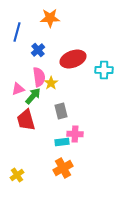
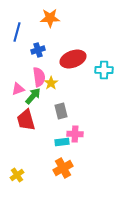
blue cross: rotated 24 degrees clockwise
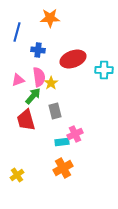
blue cross: rotated 24 degrees clockwise
pink triangle: moved 9 px up
gray rectangle: moved 6 px left
pink cross: rotated 28 degrees counterclockwise
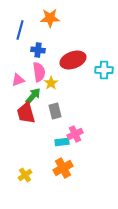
blue line: moved 3 px right, 2 px up
red ellipse: moved 1 px down
pink semicircle: moved 5 px up
red trapezoid: moved 7 px up
yellow cross: moved 8 px right
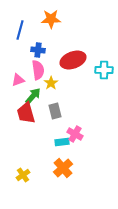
orange star: moved 1 px right, 1 px down
pink semicircle: moved 1 px left, 2 px up
pink cross: rotated 35 degrees counterclockwise
orange cross: rotated 12 degrees counterclockwise
yellow cross: moved 2 px left
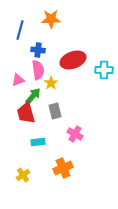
cyan rectangle: moved 24 px left
orange cross: rotated 18 degrees clockwise
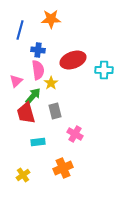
pink triangle: moved 2 px left, 1 px down; rotated 24 degrees counterclockwise
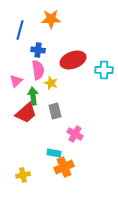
yellow star: rotated 16 degrees counterclockwise
green arrow: rotated 48 degrees counterclockwise
red trapezoid: rotated 115 degrees counterclockwise
cyan rectangle: moved 16 px right, 11 px down; rotated 16 degrees clockwise
orange cross: moved 1 px right, 1 px up
yellow cross: rotated 24 degrees clockwise
